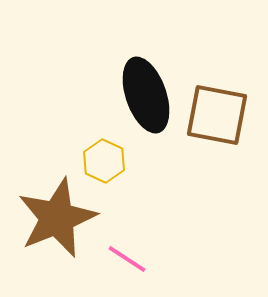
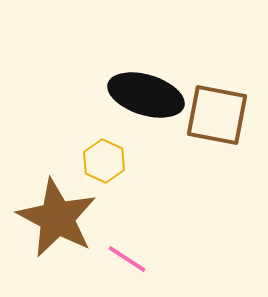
black ellipse: rotated 54 degrees counterclockwise
brown star: rotated 22 degrees counterclockwise
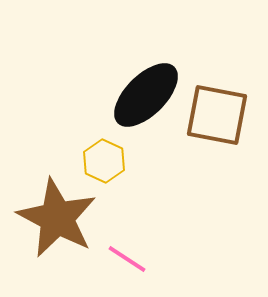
black ellipse: rotated 62 degrees counterclockwise
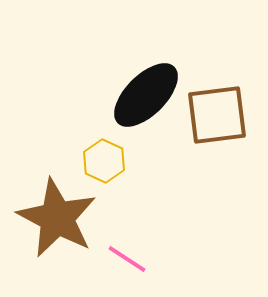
brown square: rotated 18 degrees counterclockwise
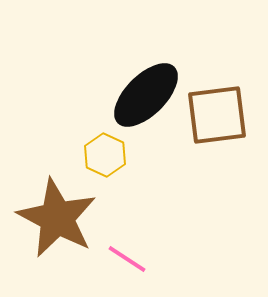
yellow hexagon: moved 1 px right, 6 px up
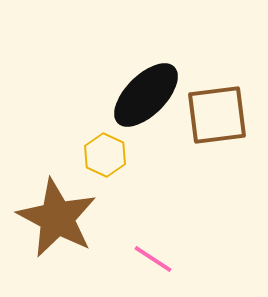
pink line: moved 26 px right
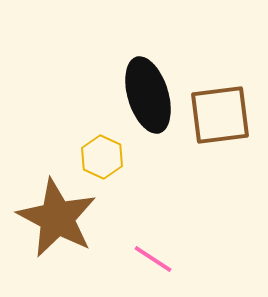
black ellipse: moved 2 px right; rotated 62 degrees counterclockwise
brown square: moved 3 px right
yellow hexagon: moved 3 px left, 2 px down
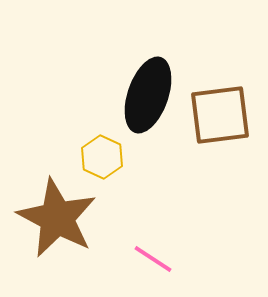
black ellipse: rotated 36 degrees clockwise
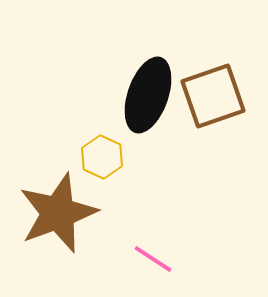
brown square: moved 7 px left, 19 px up; rotated 12 degrees counterclockwise
brown star: moved 1 px right, 5 px up; rotated 24 degrees clockwise
